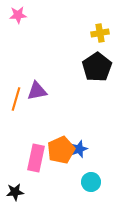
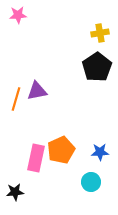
blue star: moved 21 px right, 3 px down; rotated 18 degrees clockwise
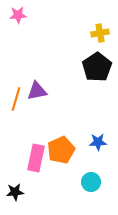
blue star: moved 2 px left, 10 px up
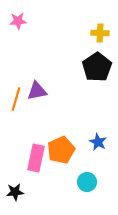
pink star: moved 6 px down
yellow cross: rotated 12 degrees clockwise
blue star: rotated 30 degrees clockwise
cyan circle: moved 4 px left
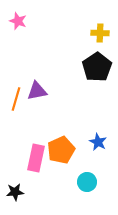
pink star: rotated 24 degrees clockwise
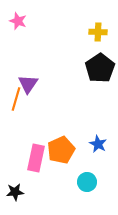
yellow cross: moved 2 px left, 1 px up
black pentagon: moved 3 px right, 1 px down
purple triangle: moved 9 px left, 7 px up; rotated 45 degrees counterclockwise
blue star: moved 2 px down
